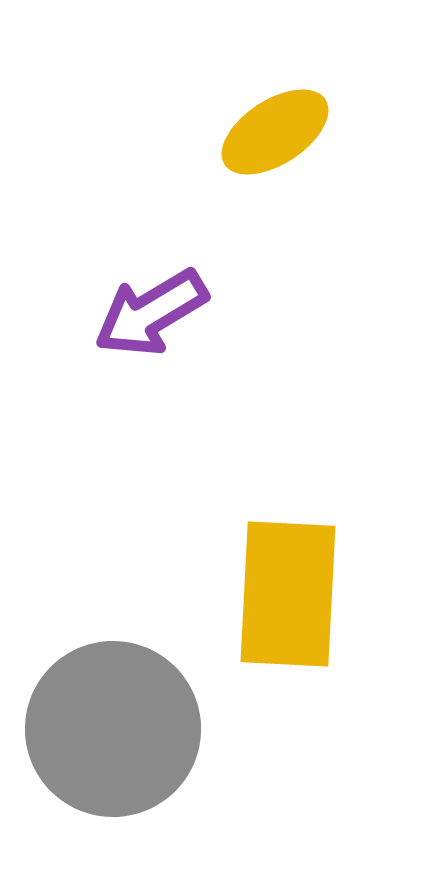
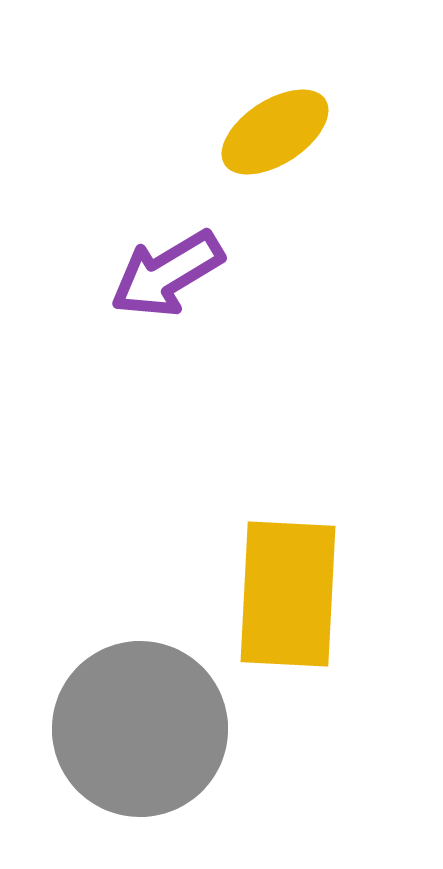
purple arrow: moved 16 px right, 39 px up
gray circle: moved 27 px right
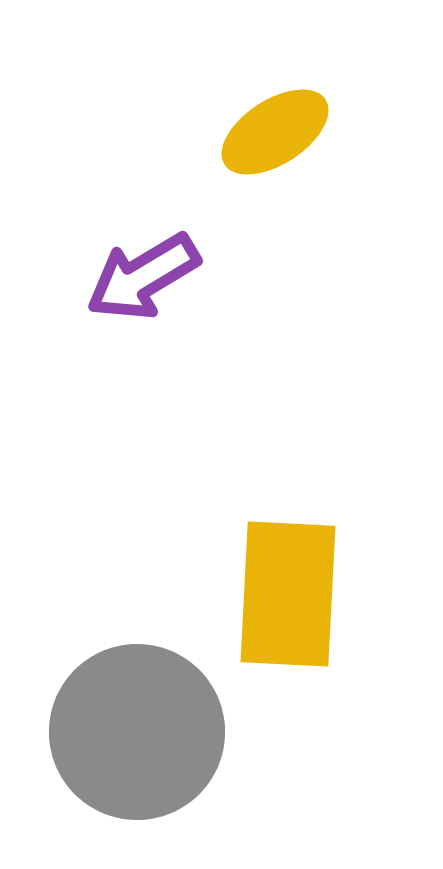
purple arrow: moved 24 px left, 3 px down
gray circle: moved 3 px left, 3 px down
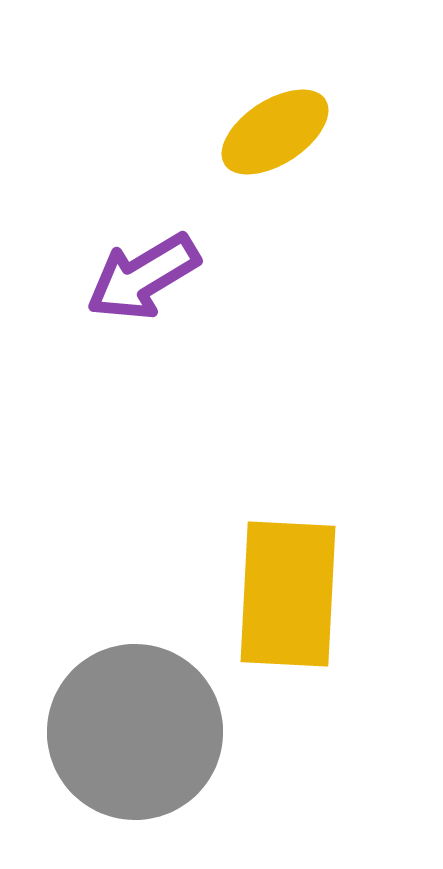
gray circle: moved 2 px left
